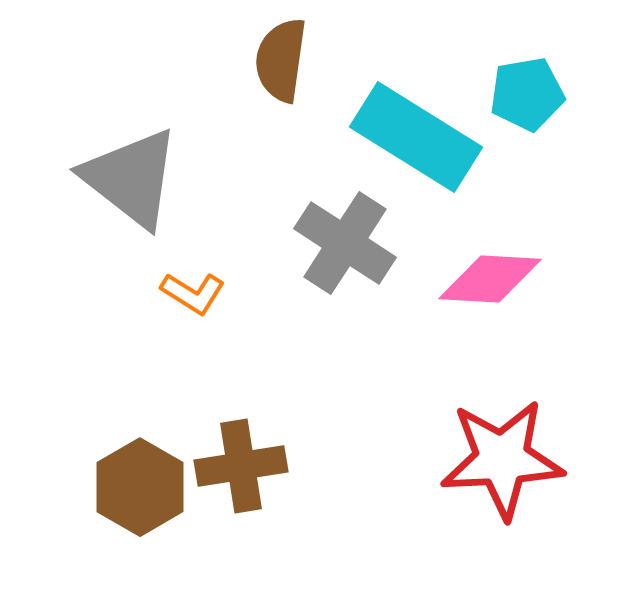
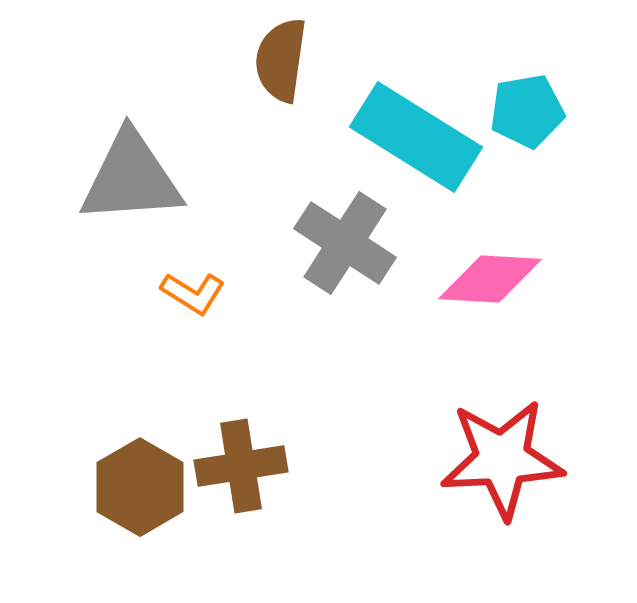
cyan pentagon: moved 17 px down
gray triangle: rotated 42 degrees counterclockwise
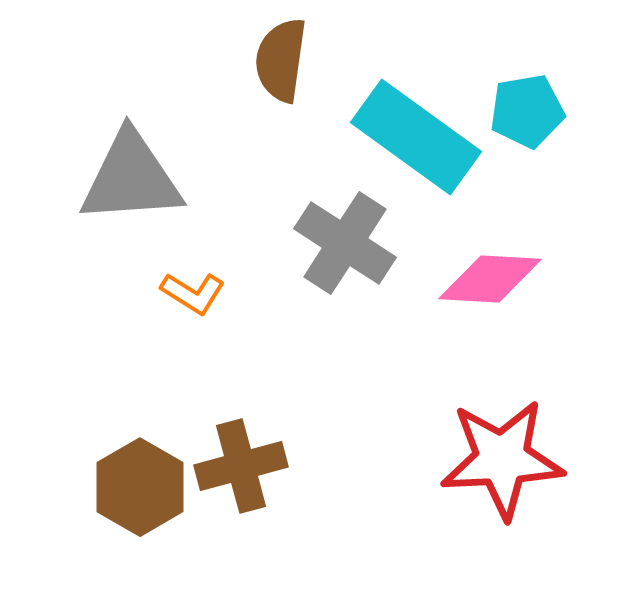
cyan rectangle: rotated 4 degrees clockwise
brown cross: rotated 6 degrees counterclockwise
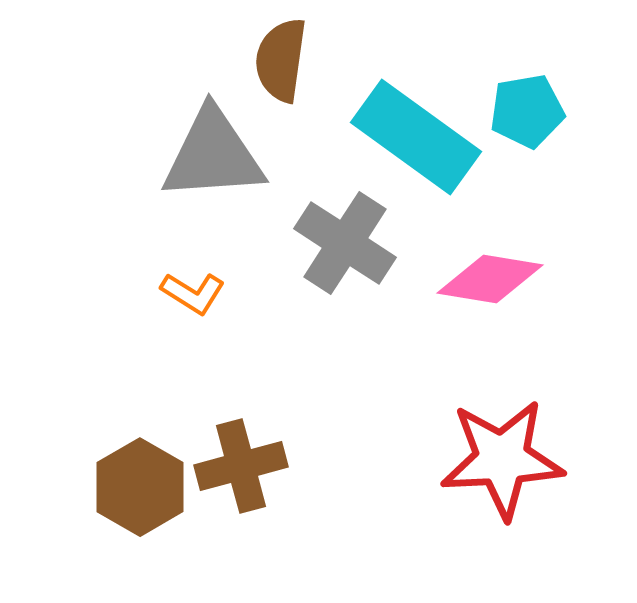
gray triangle: moved 82 px right, 23 px up
pink diamond: rotated 6 degrees clockwise
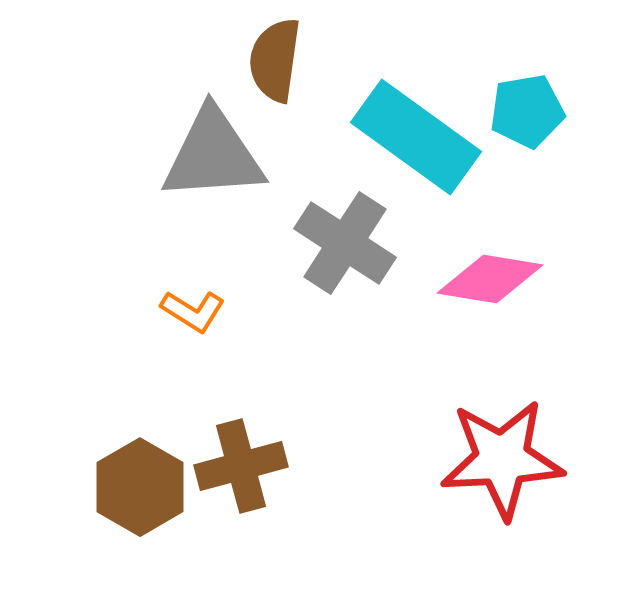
brown semicircle: moved 6 px left
orange L-shape: moved 18 px down
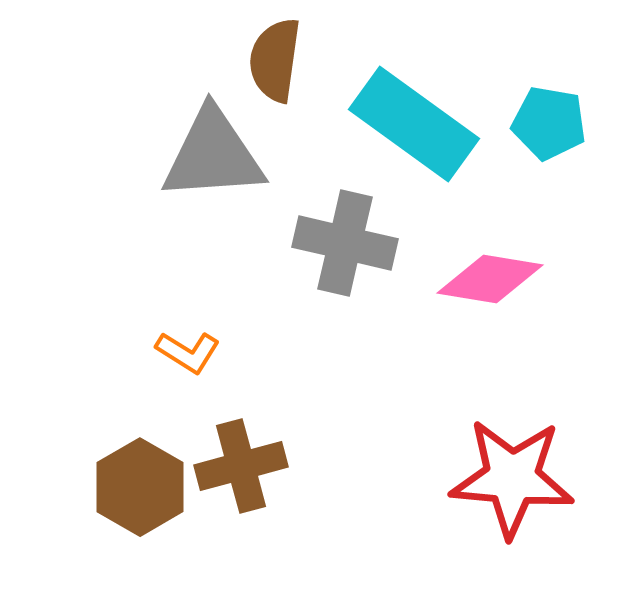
cyan pentagon: moved 22 px right, 12 px down; rotated 20 degrees clockwise
cyan rectangle: moved 2 px left, 13 px up
gray cross: rotated 20 degrees counterclockwise
orange L-shape: moved 5 px left, 41 px down
red star: moved 10 px right, 19 px down; rotated 8 degrees clockwise
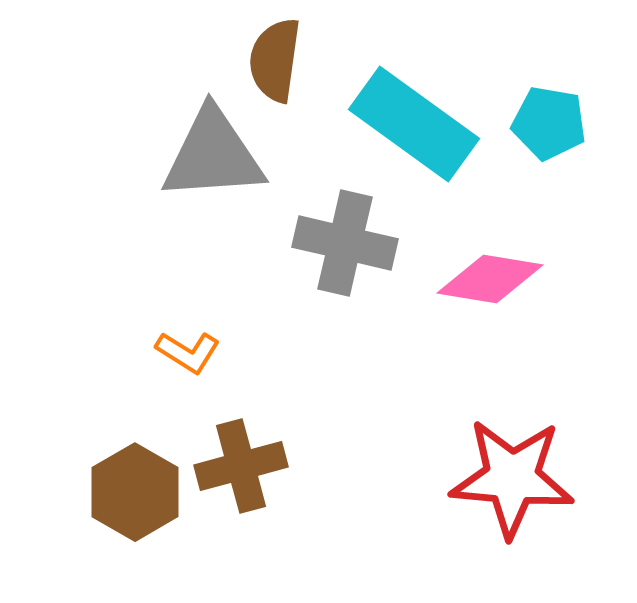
brown hexagon: moved 5 px left, 5 px down
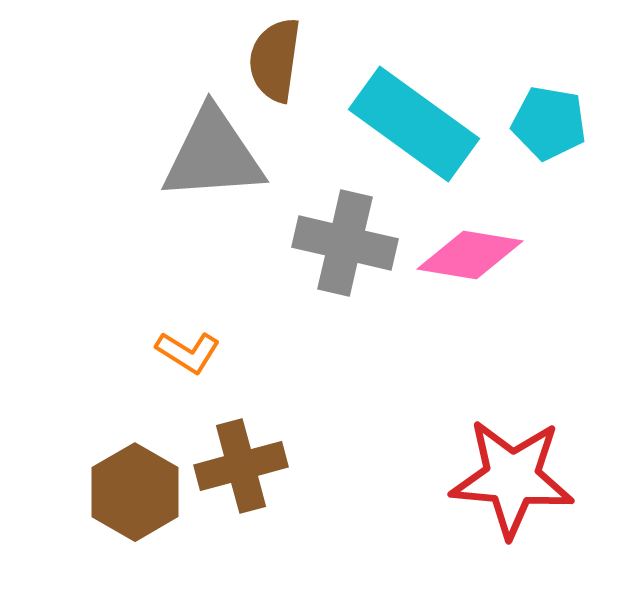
pink diamond: moved 20 px left, 24 px up
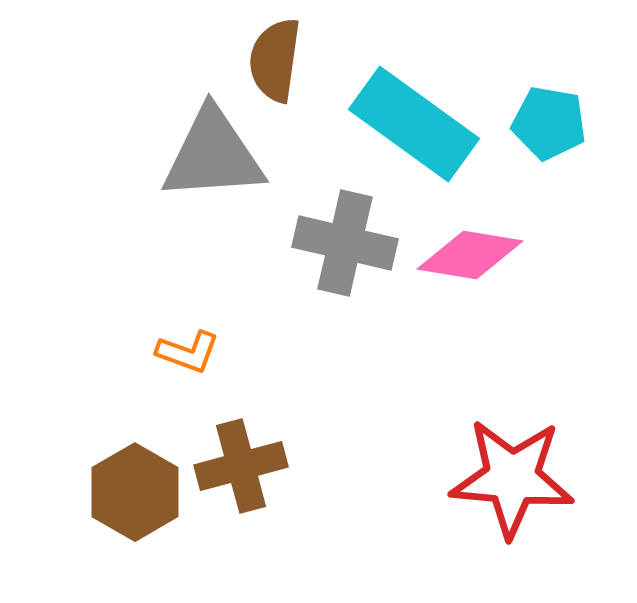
orange L-shape: rotated 12 degrees counterclockwise
